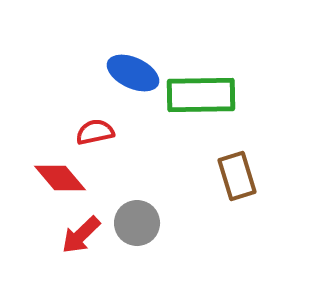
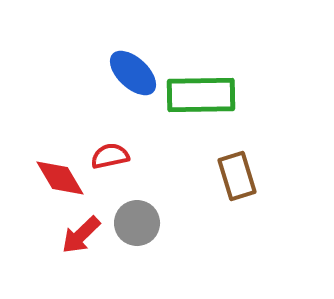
blue ellipse: rotated 18 degrees clockwise
red semicircle: moved 15 px right, 24 px down
red diamond: rotated 10 degrees clockwise
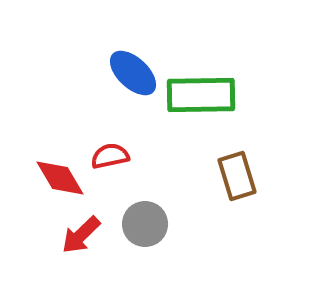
gray circle: moved 8 px right, 1 px down
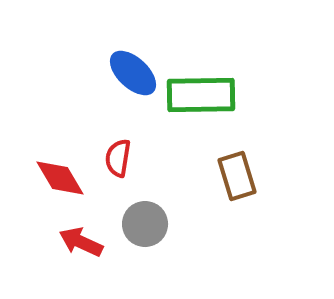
red semicircle: moved 8 px right, 2 px down; rotated 69 degrees counterclockwise
red arrow: moved 7 px down; rotated 69 degrees clockwise
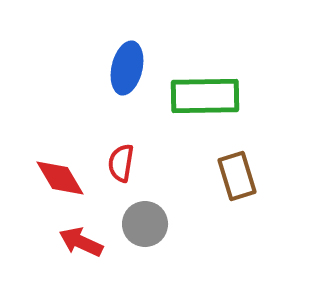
blue ellipse: moved 6 px left, 5 px up; rotated 60 degrees clockwise
green rectangle: moved 4 px right, 1 px down
red semicircle: moved 3 px right, 5 px down
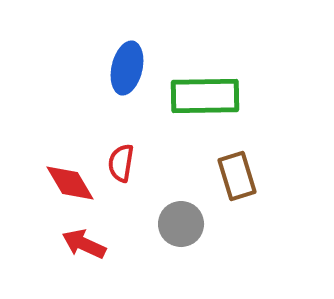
red diamond: moved 10 px right, 5 px down
gray circle: moved 36 px right
red arrow: moved 3 px right, 2 px down
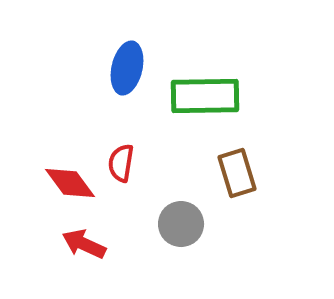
brown rectangle: moved 3 px up
red diamond: rotated 6 degrees counterclockwise
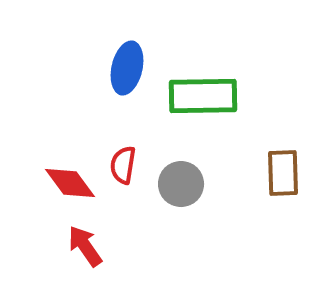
green rectangle: moved 2 px left
red semicircle: moved 2 px right, 2 px down
brown rectangle: moved 46 px right; rotated 15 degrees clockwise
gray circle: moved 40 px up
red arrow: moved 1 px right, 2 px down; rotated 30 degrees clockwise
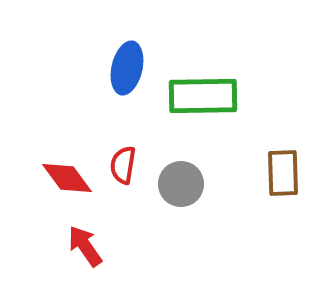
red diamond: moved 3 px left, 5 px up
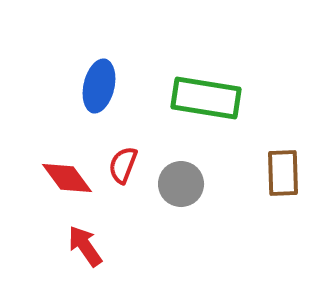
blue ellipse: moved 28 px left, 18 px down
green rectangle: moved 3 px right, 2 px down; rotated 10 degrees clockwise
red semicircle: rotated 12 degrees clockwise
